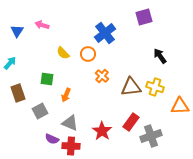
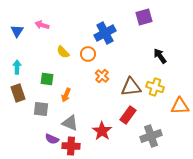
blue cross: rotated 10 degrees clockwise
yellow semicircle: moved 1 px up
cyan arrow: moved 7 px right, 4 px down; rotated 40 degrees counterclockwise
gray square: moved 1 px right, 2 px up; rotated 35 degrees clockwise
red rectangle: moved 3 px left, 7 px up
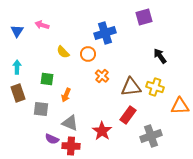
blue cross: rotated 10 degrees clockwise
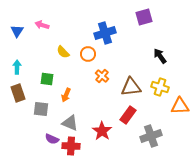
yellow cross: moved 5 px right
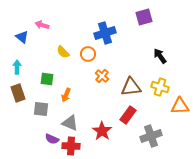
blue triangle: moved 5 px right, 6 px down; rotated 24 degrees counterclockwise
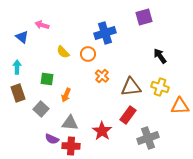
gray square: rotated 35 degrees clockwise
gray triangle: rotated 18 degrees counterclockwise
gray cross: moved 3 px left, 2 px down
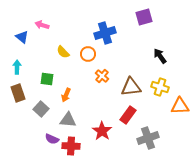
gray triangle: moved 2 px left, 3 px up
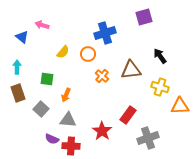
yellow semicircle: rotated 96 degrees counterclockwise
brown triangle: moved 17 px up
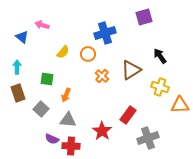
brown triangle: rotated 25 degrees counterclockwise
orange triangle: moved 1 px up
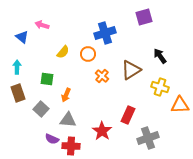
red rectangle: rotated 12 degrees counterclockwise
